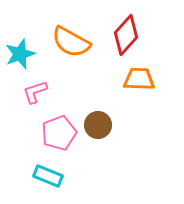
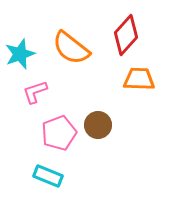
orange semicircle: moved 6 px down; rotated 9 degrees clockwise
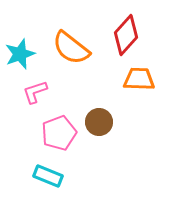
brown circle: moved 1 px right, 3 px up
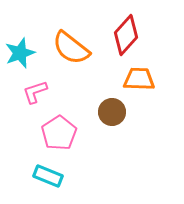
cyan star: moved 1 px up
brown circle: moved 13 px right, 10 px up
pink pentagon: rotated 12 degrees counterclockwise
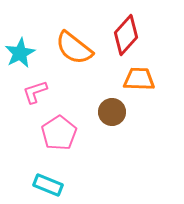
orange semicircle: moved 3 px right
cyan star: rotated 8 degrees counterclockwise
cyan rectangle: moved 9 px down
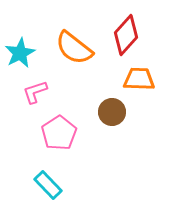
cyan rectangle: rotated 24 degrees clockwise
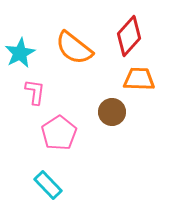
red diamond: moved 3 px right, 1 px down
pink L-shape: rotated 116 degrees clockwise
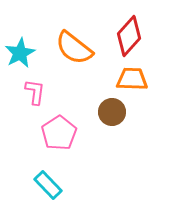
orange trapezoid: moved 7 px left
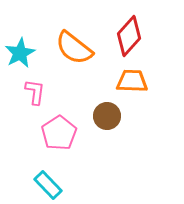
orange trapezoid: moved 2 px down
brown circle: moved 5 px left, 4 px down
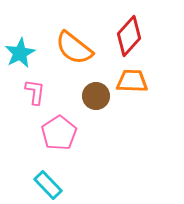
brown circle: moved 11 px left, 20 px up
